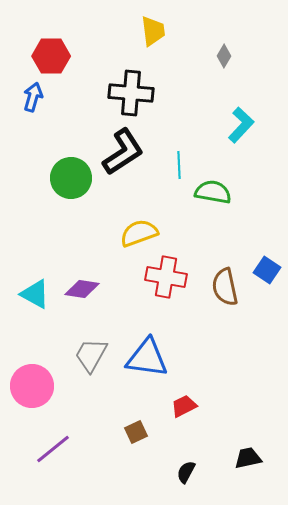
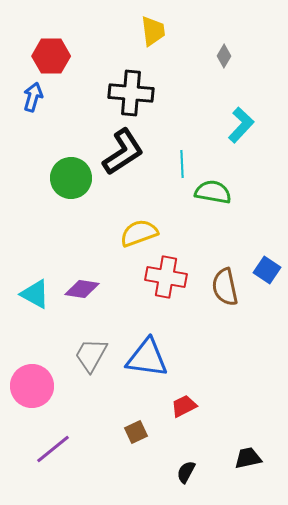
cyan line: moved 3 px right, 1 px up
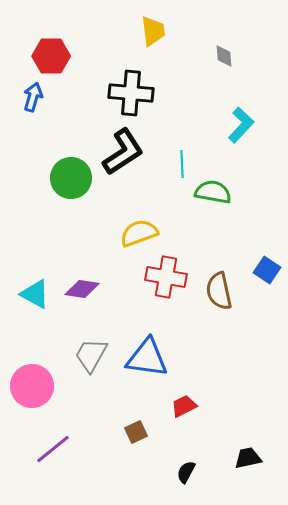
gray diamond: rotated 35 degrees counterclockwise
brown semicircle: moved 6 px left, 4 px down
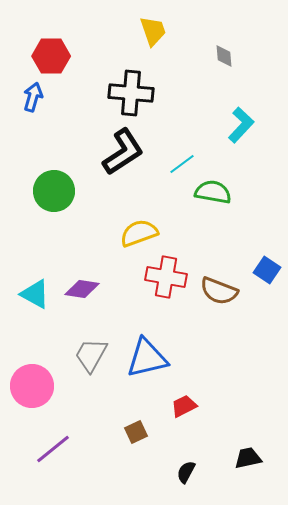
yellow trapezoid: rotated 12 degrees counterclockwise
cyan line: rotated 56 degrees clockwise
green circle: moved 17 px left, 13 px down
brown semicircle: rotated 57 degrees counterclockwise
blue triangle: rotated 21 degrees counterclockwise
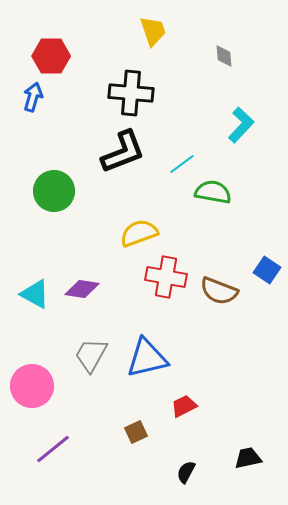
black L-shape: rotated 12 degrees clockwise
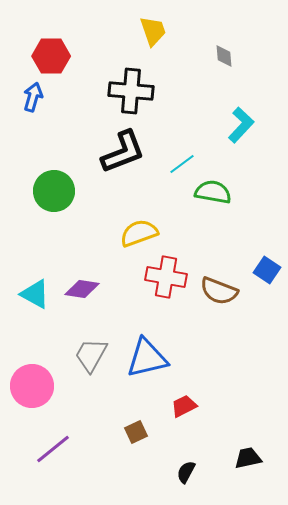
black cross: moved 2 px up
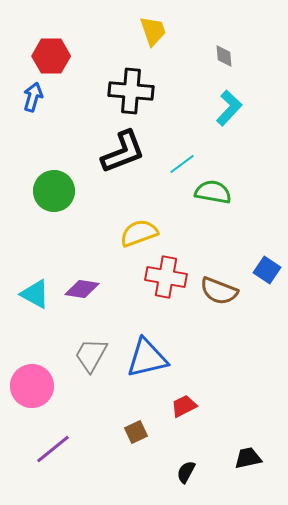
cyan L-shape: moved 12 px left, 17 px up
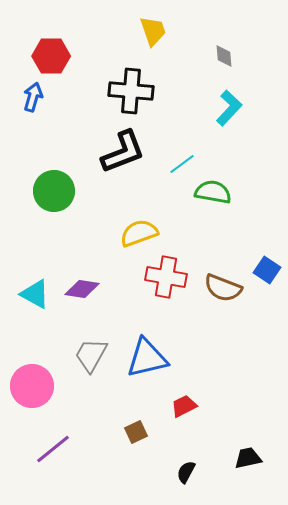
brown semicircle: moved 4 px right, 3 px up
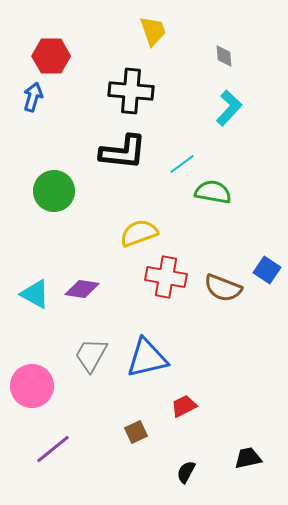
black L-shape: rotated 27 degrees clockwise
